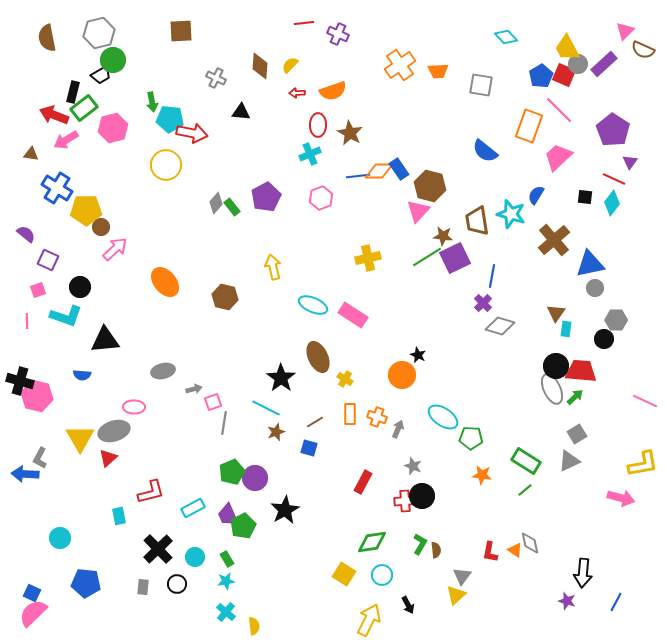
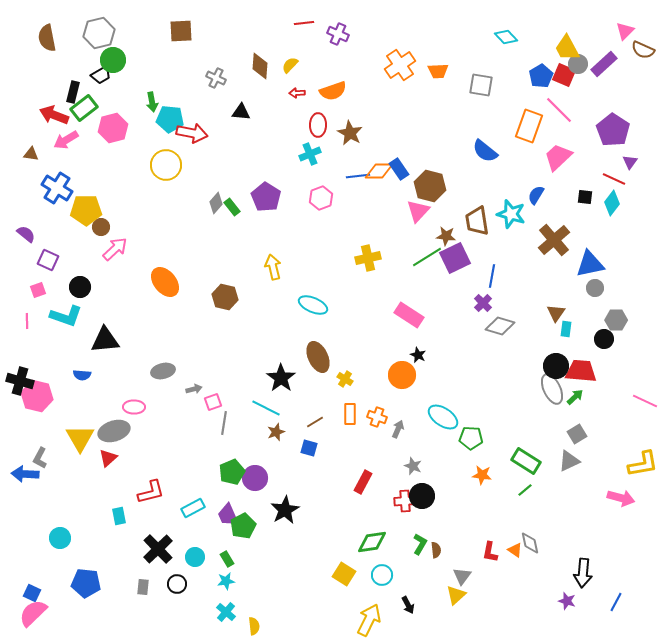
purple pentagon at (266, 197): rotated 12 degrees counterclockwise
brown star at (443, 236): moved 3 px right
pink rectangle at (353, 315): moved 56 px right
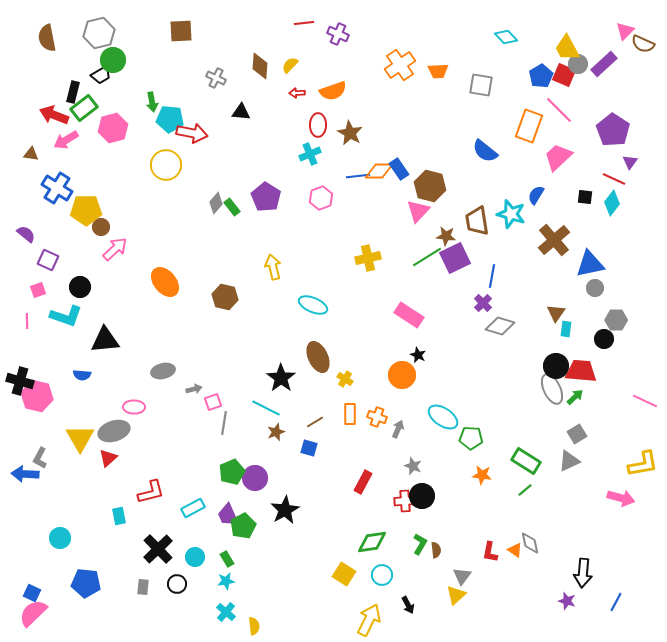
brown semicircle at (643, 50): moved 6 px up
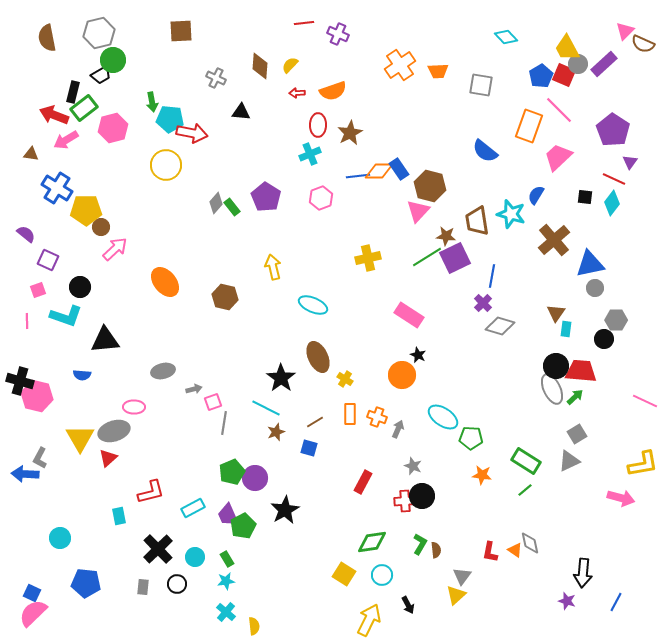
brown star at (350, 133): rotated 15 degrees clockwise
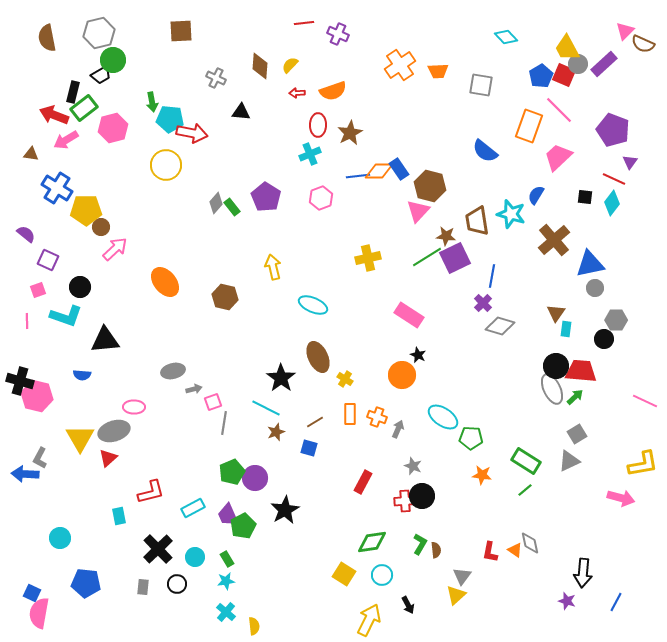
purple pentagon at (613, 130): rotated 12 degrees counterclockwise
gray ellipse at (163, 371): moved 10 px right
pink semicircle at (33, 613): moved 6 px right; rotated 36 degrees counterclockwise
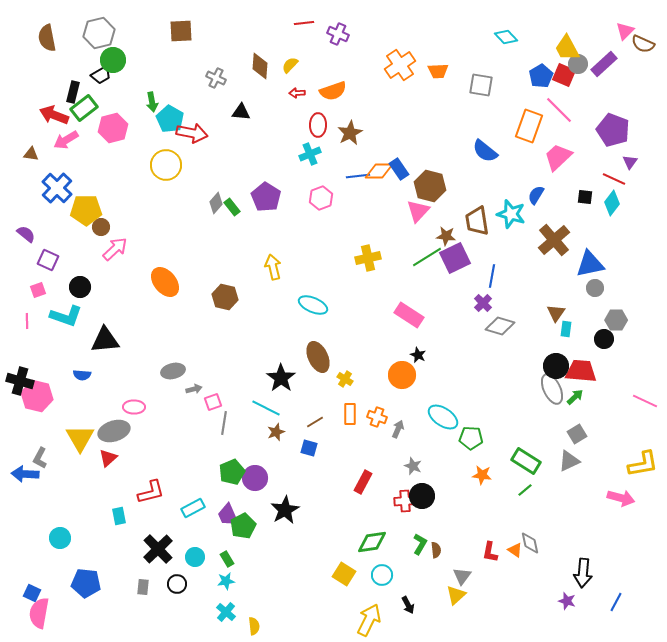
cyan pentagon at (170, 119): rotated 24 degrees clockwise
blue cross at (57, 188): rotated 12 degrees clockwise
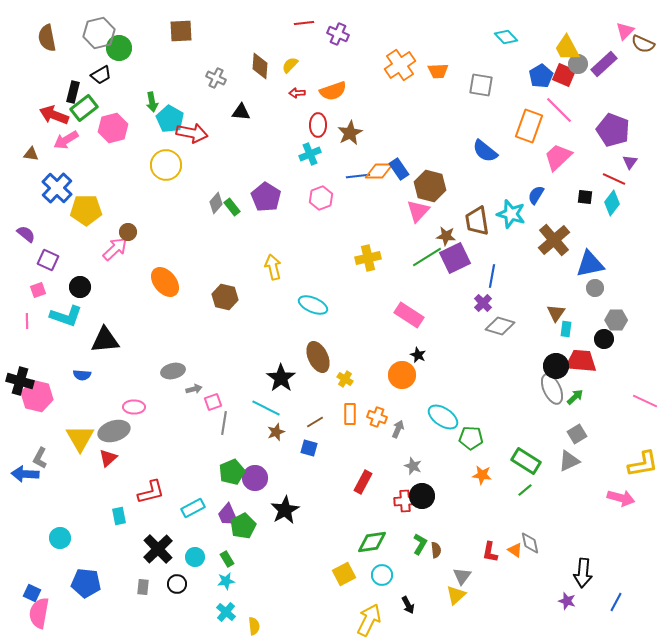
green circle at (113, 60): moved 6 px right, 12 px up
brown circle at (101, 227): moved 27 px right, 5 px down
red trapezoid at (581, 371): moved 10 px up
yellow square at (344, 574): rotated 30 degrees clockwise
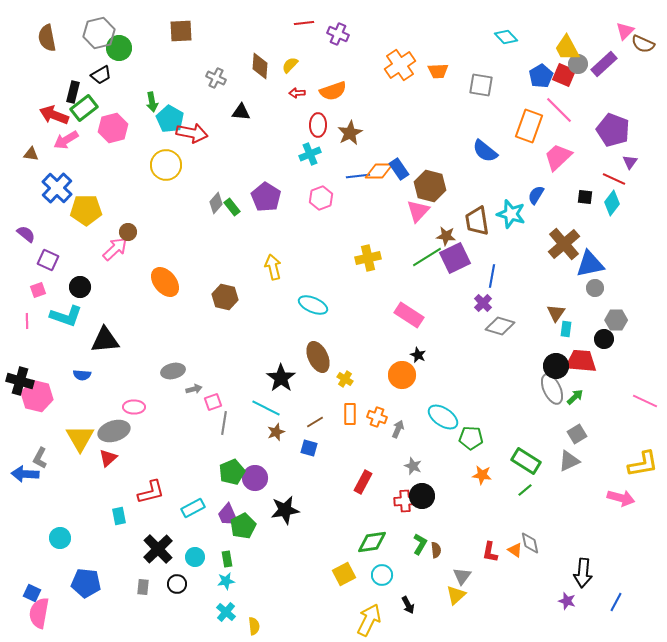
brown cross at (554, 240): moved 10 px right, 4 px down
black star at (285, 510): rotated 20 degrees clockwise
green rectangle at (227, 559): rotated 21 degrees clockwise
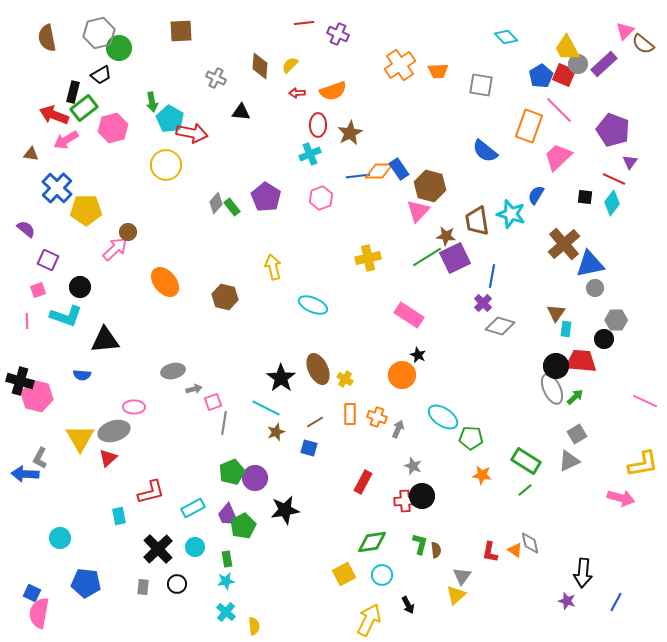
brown semicircle at (643, 44): rotated 15 degrees clockwise
purple semicircle at (26, 234): moved 5 px up
brown ellipse at (318, 357): moved 12 px down
green L-shape at (420, 544): rotated 15 degrees counterclockwise
cyan circle at (195, 557): moved 10 px up
